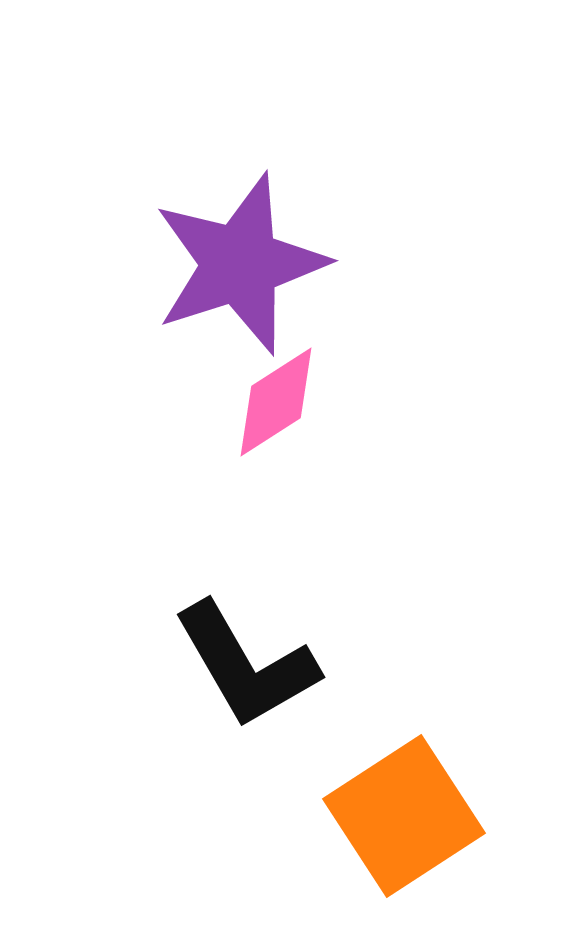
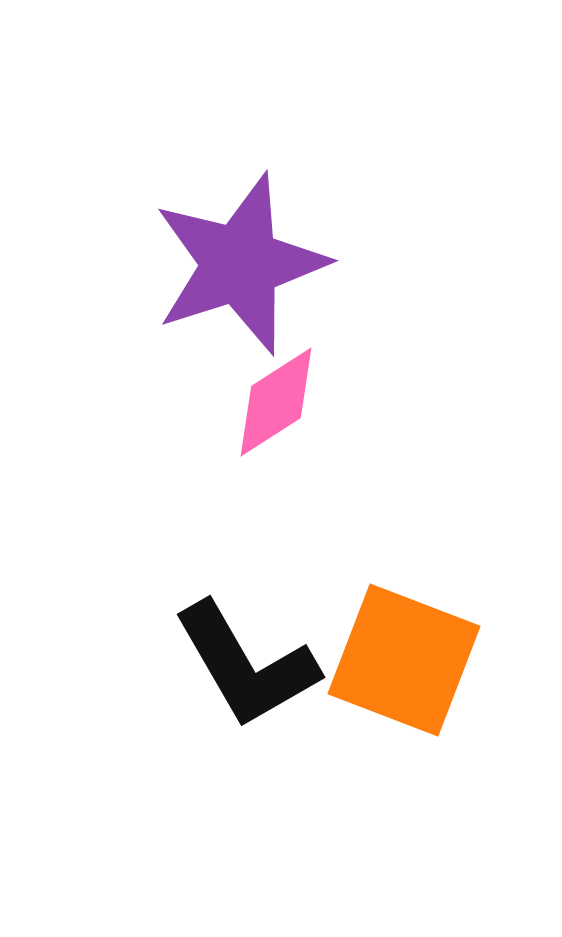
orange square: moved 156 px up; rotated 36 degrees counterclockwise
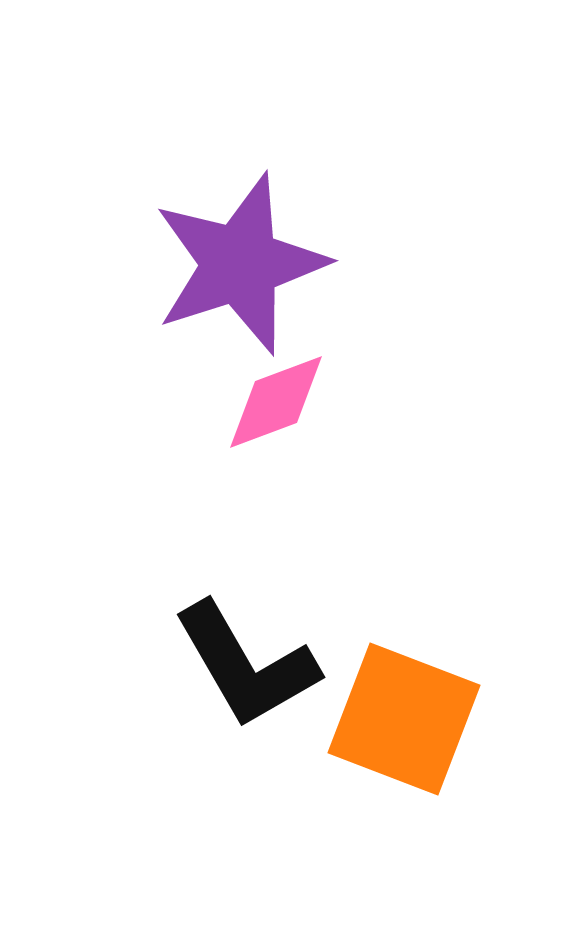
pink diamond: rotated 12 degrees clockwise
orange square: moved 59 px down
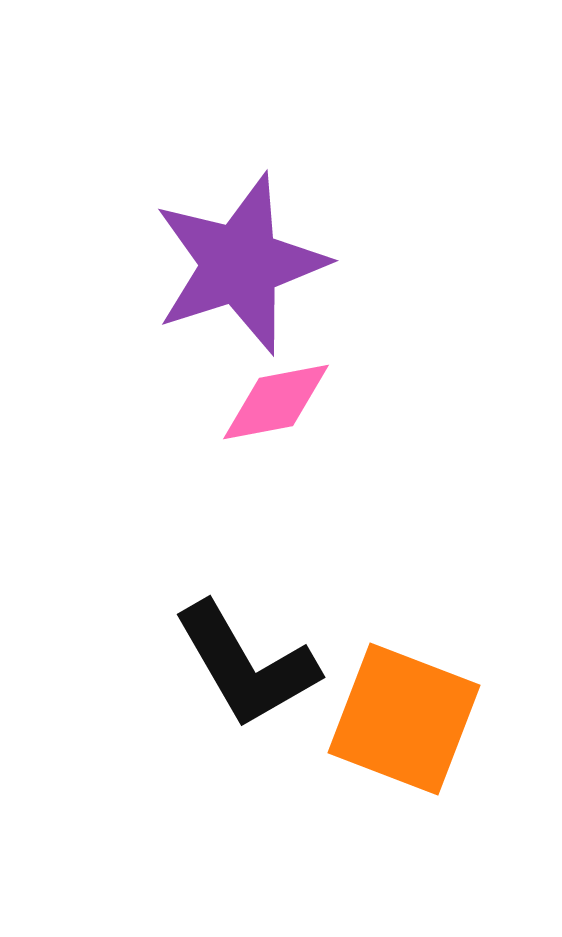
pink diamond: rotated 10 degrees clockwise
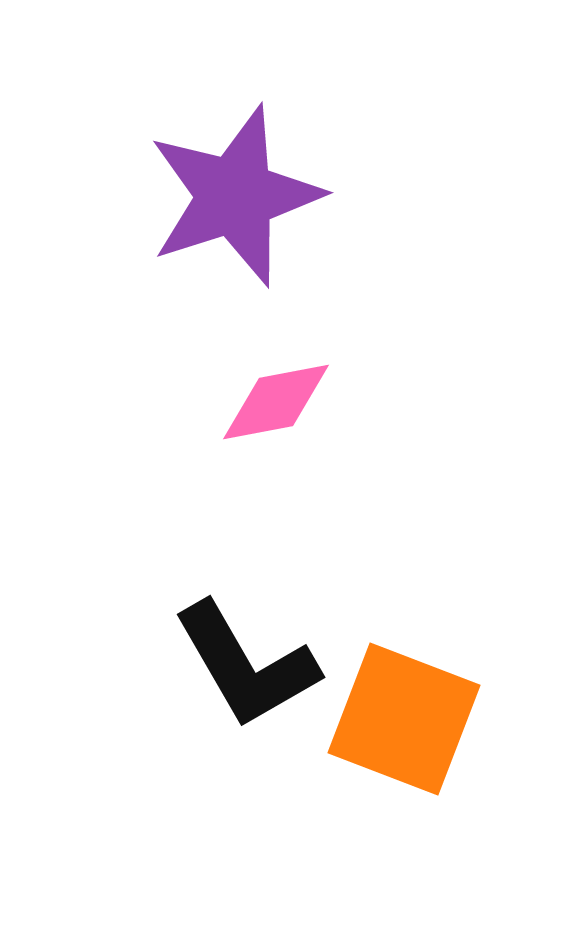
purple star: moved 5 px left, 68 px up
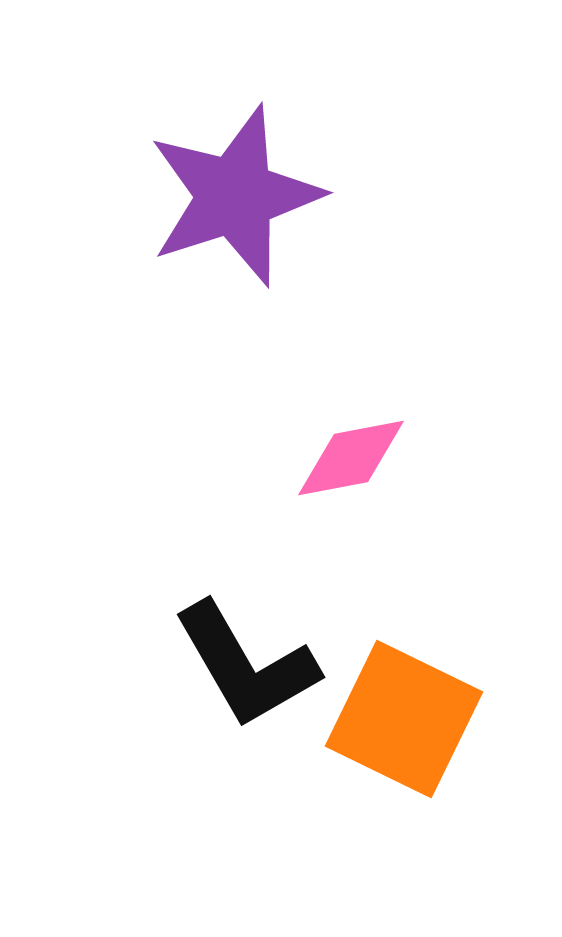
pink diamond: moved 75 px right, 56 px down
orange square: rotated 5 degrees clockwise
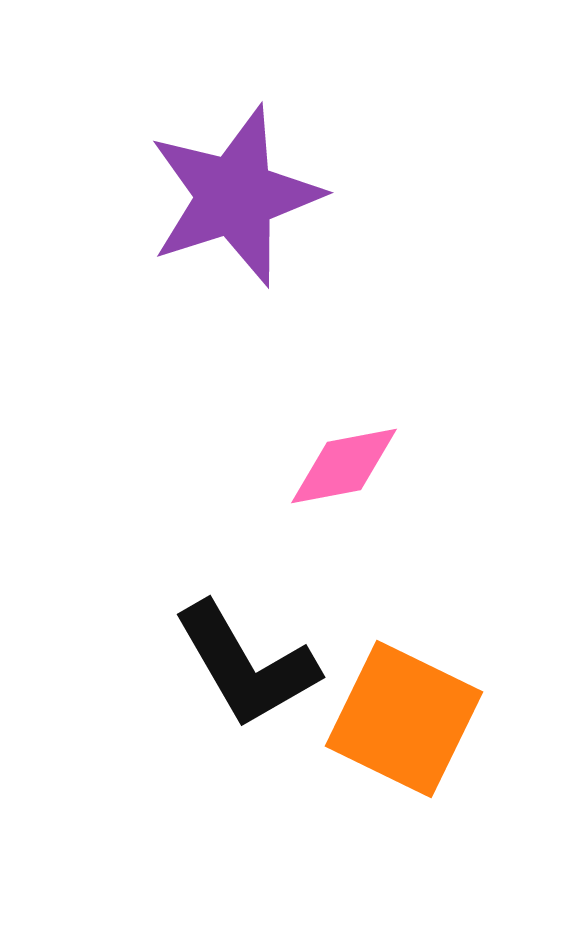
pink diamond: moved 7 px left, 8 px down
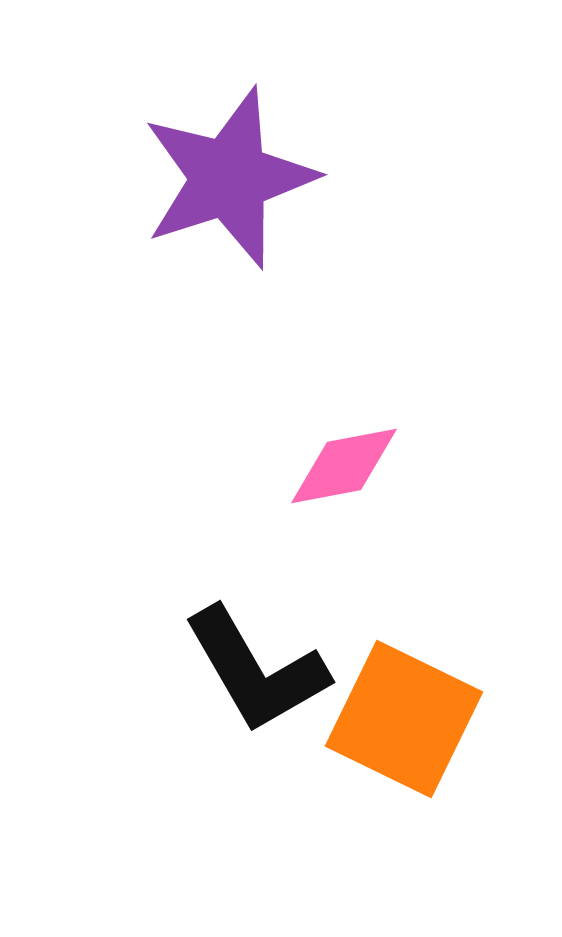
purple star: moved 6 px left, 18 px up
black L-shape: moved 10 px right, 5 px down
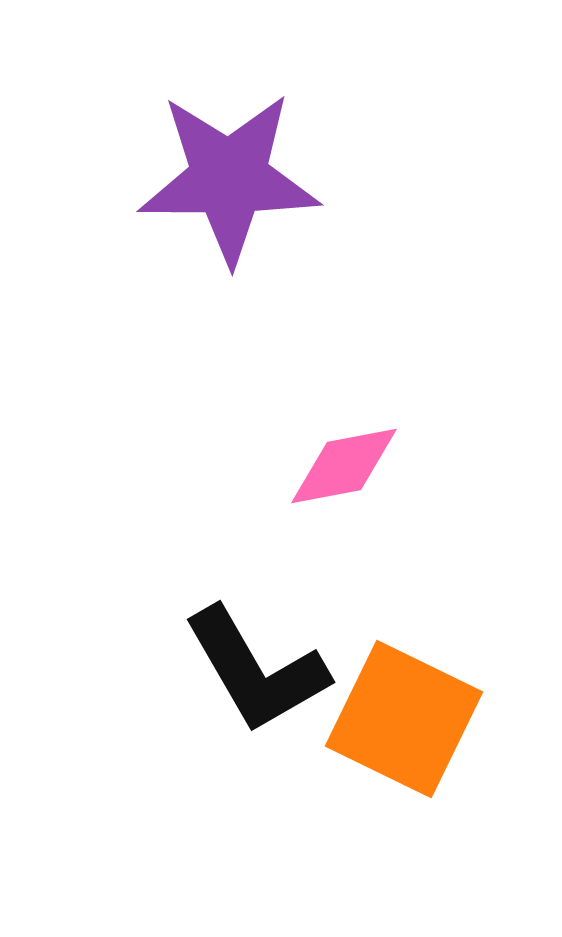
purple star: rotated 18 degrees clockwise
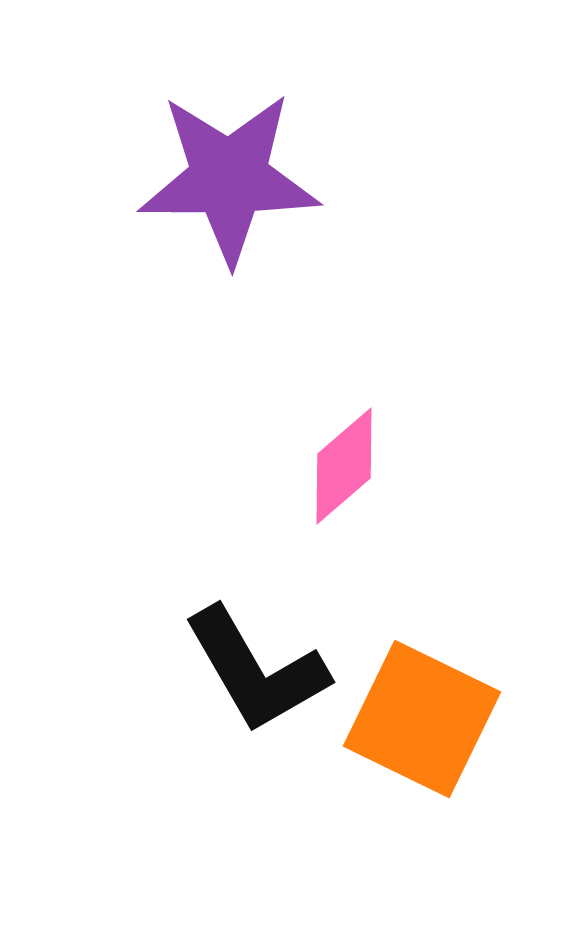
pink diamond: rotated 30 degrees counterclockwise
orange square: moved 18 px right
